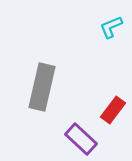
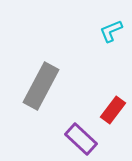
cyan L-shape: moved 4 px down
gray rectangle: moved 1 px left, 1 px up; rotated 15 degrees clockwise
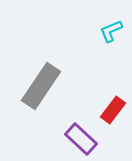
gray rectangle: rotated 6 degrees clockwise
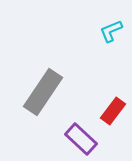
gray rectangle: moved 2 px right, 6 px down
red rectangle: moved 1 px down
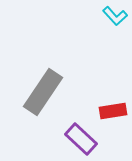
cyan L-shape: moved 4 px right, 15 px up; rotated 110 degrees counterclockwise
red rectangle: rotated 44 degrees clockwise
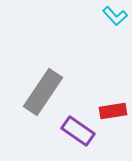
purple rectangle: moved 3 px left, 8 px up; rotated 8 degrees counterclockwise
